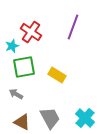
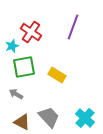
gray trapezoid: moved 1 px left, 1 px up; rotated 15 degrees counterclockwise
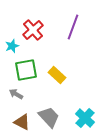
red cross: moved 2 px right, 2 px up; rotated 15 degrees clockwise
green square: moved 2 px right, 3 px down
yellow rectangle: rotated 12 degrees clockwise
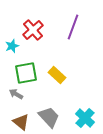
green square: moved 3 px down
brown triangle: moved 1 px left; rotated 12 degrees clockwise
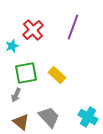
gray arrow: moved 1 px down; rotated 96 degrees counterclockwise
cyan cross: moved 3 px right, 1 px up; rotated 12 degrees counterclockwise
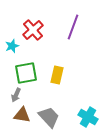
yellow rectangle: rotated 60 degrees clockwise
brown triangle: moved 1 px right, 7 px up; rotated 30 degrees counterclockwise
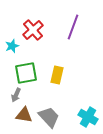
brown triangle: moved 2 px right
